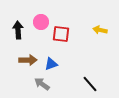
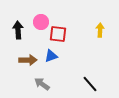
yellow arrow: rotated 80 degrees clockwise
red square: moved 3 px left
blue triangle: moved 8 px up
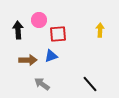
pink circle: moved 2 px left, 2 px up
red square: rotated 12 degrees counterclockwise
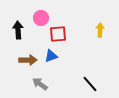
pink circle: moved 2 px right, 2 px up
gray arrow: moved 2 px left
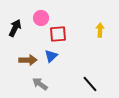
black arrow: moved 3 px left, 2 px up; rotated 30 degrees clockwise
blue triangle: rotated 24 degrees counterclockwise
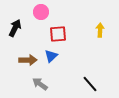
pink circle: moved 6 px up
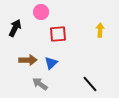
blue triangle: moved 7 px down
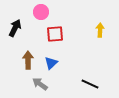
red square: moved 3 px left
brown arrow: rotated 90 degrees counterclockwise
black line: rotated 24 degrees counterclockwise
